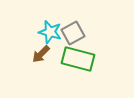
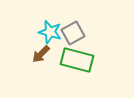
green rectangle: moved 1 px left, 1 px down
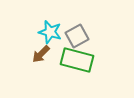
gray square: moved 4 px right, 3 px down
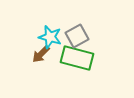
cyan star: moved 5 px down
green rectangle: moved 2 px up
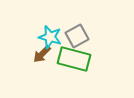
brown arrow: moved 1 px right
green rectangle: moved 3 px left, 1 px down
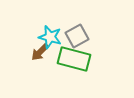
brown arrow: moved 2 px left, 2 px up
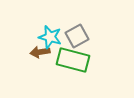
brown arrow: rotated 36 degrees clockwise
green rectangle: moved 1 px left, 1 px down
